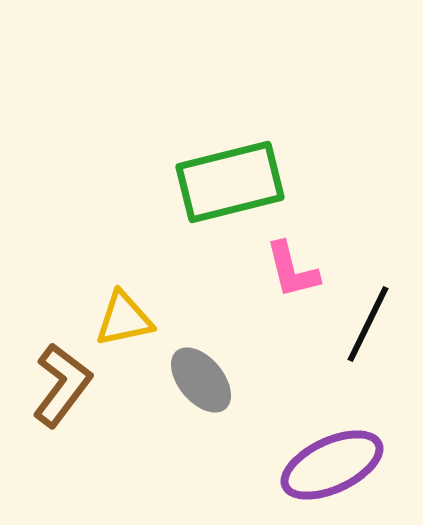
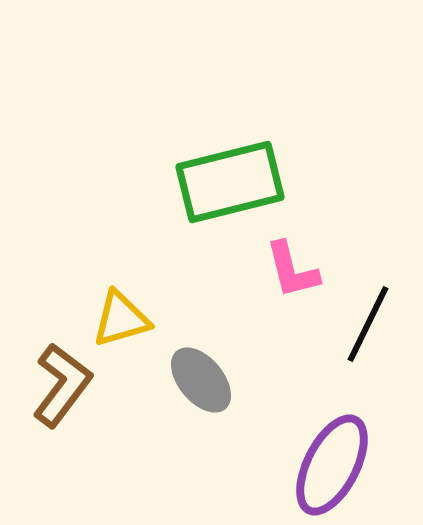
yellow triangle: moved 3 px left; rotated 4 degrees counterclockwise
purple ellipse: rotated 38 degrees counterclockwise
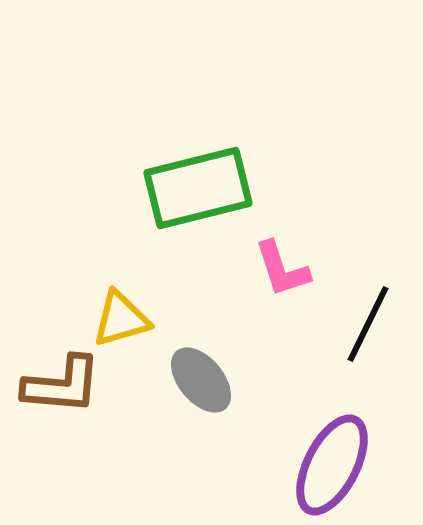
green rectangle: moved 32 px left, 6 px down
pink L-shape: moved 10 px left, 1 px up; rotated 4 degrees counterclockwise
brown L-shape: rotated 58 degrees clockwise
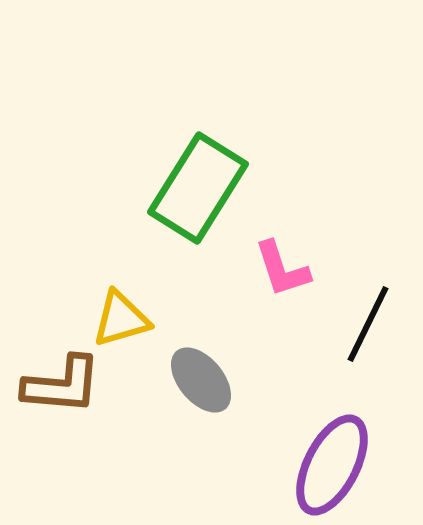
green rectangle: rotated 44 degrees counterclockwise
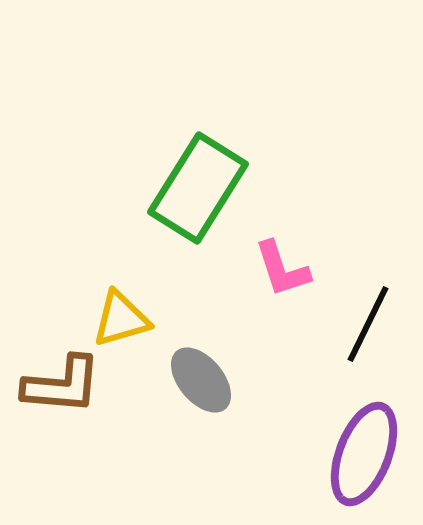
purple ellipse: moved 32 px right, 11 px up; rotated 6 degrees counterclockwise
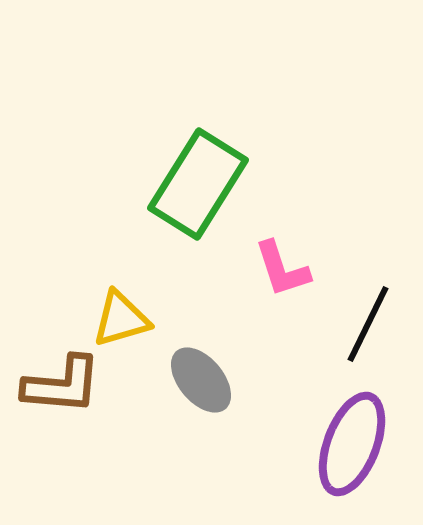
green rectangle: moved 4 px up
purple ellipse: moved 12 px left, 10 px up
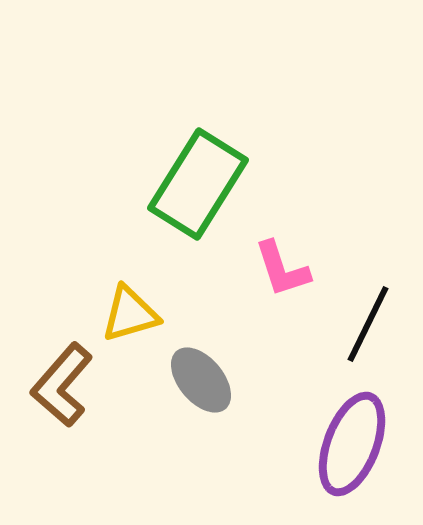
yellow triangle: moved 9 px right, 5 px up
brown L-shape: rotated 126 degrees clockwise
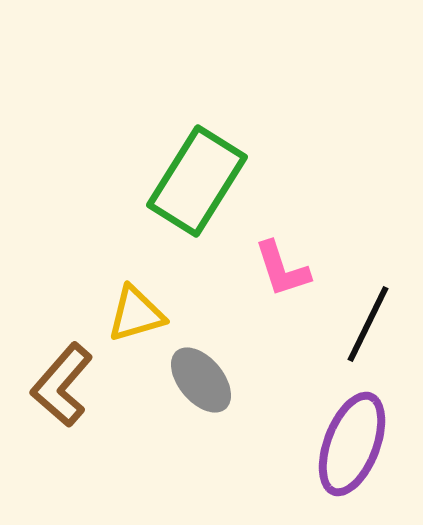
green rectangle: moved 1 px left, 3 px up
yellow triangle: moved 6 px right
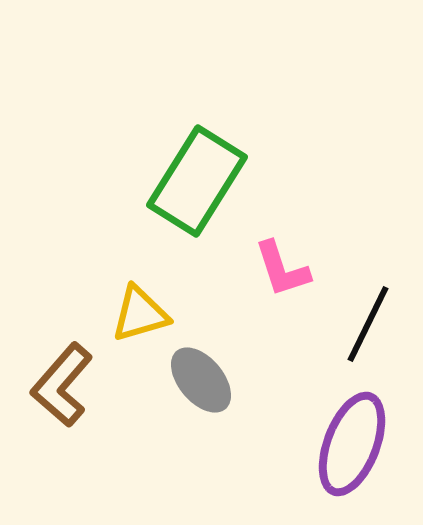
yellow triangle: moved 4 px right
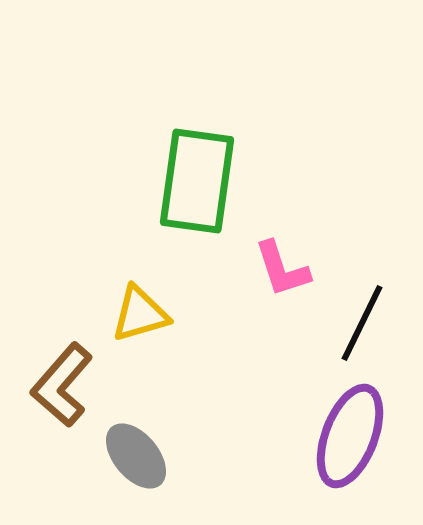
green rectangle: rotated 24 degrees counterclockwise
black line: moved 6 px left, 1 px up
gray ellipse: moved 65 px left, 76 px down
purple ellipse: moved 2 px left, 8 px up
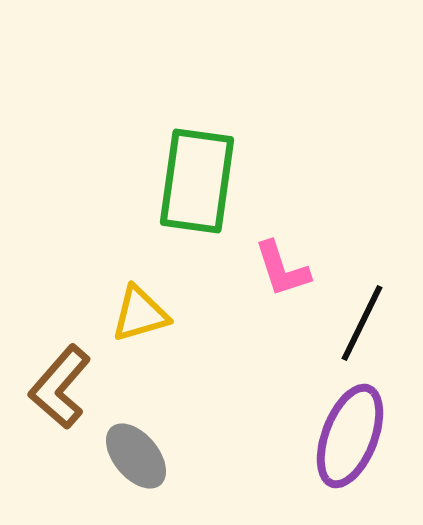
brown L-shape: moved 2 px left, 2 px down
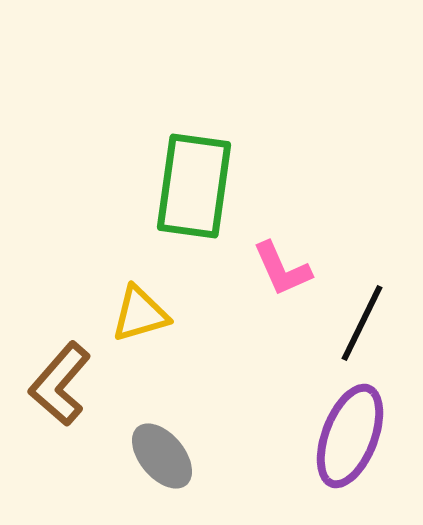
green rectangle: moved 3 px left, 5 px down
pink L-shape: rotated 6 degrees counterclockwise
brown L-shape: moved 3 px up
gray ellipse: moved 26 px right
